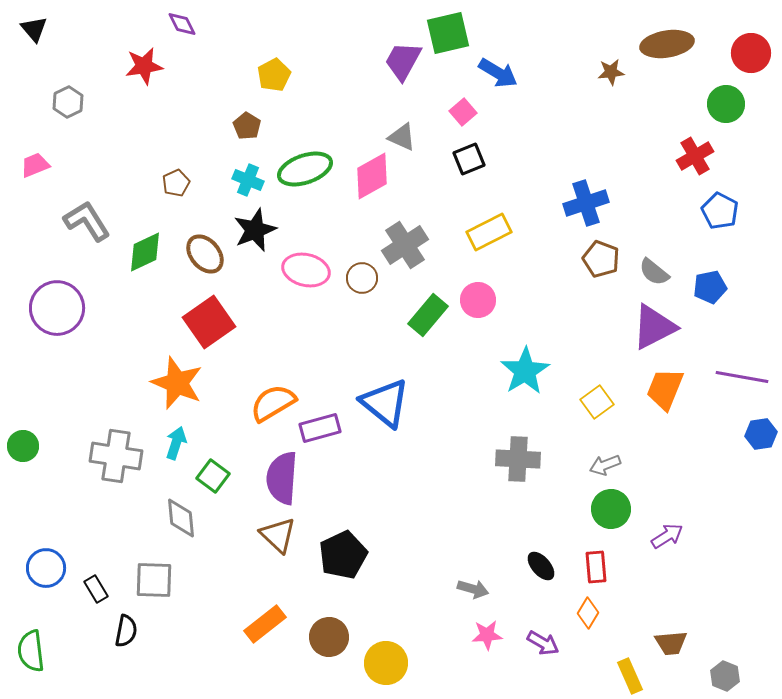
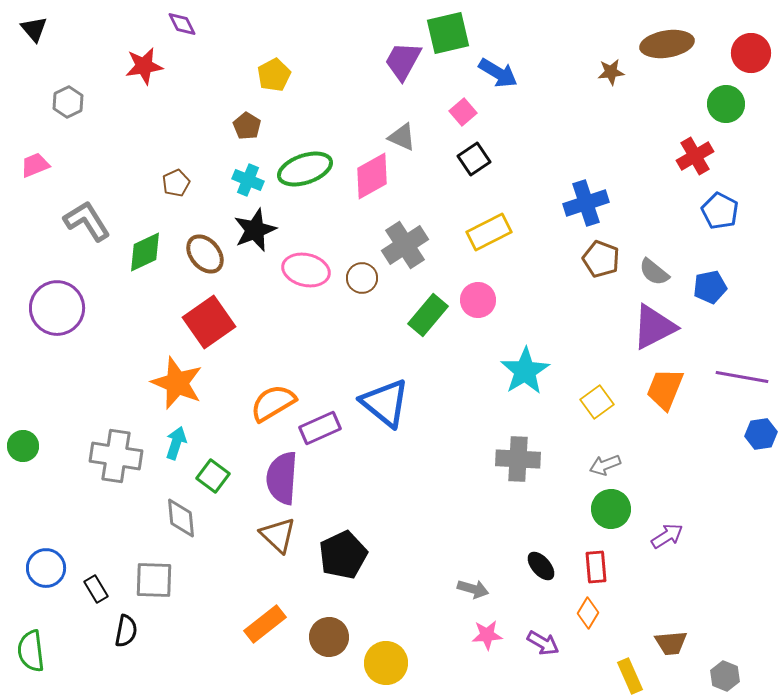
black square at (469, 159): moved 5 px right; rotated 12 degrees counterclockwise
purple rectangle at (320, 428): rotated 9 degrees counterclockwise
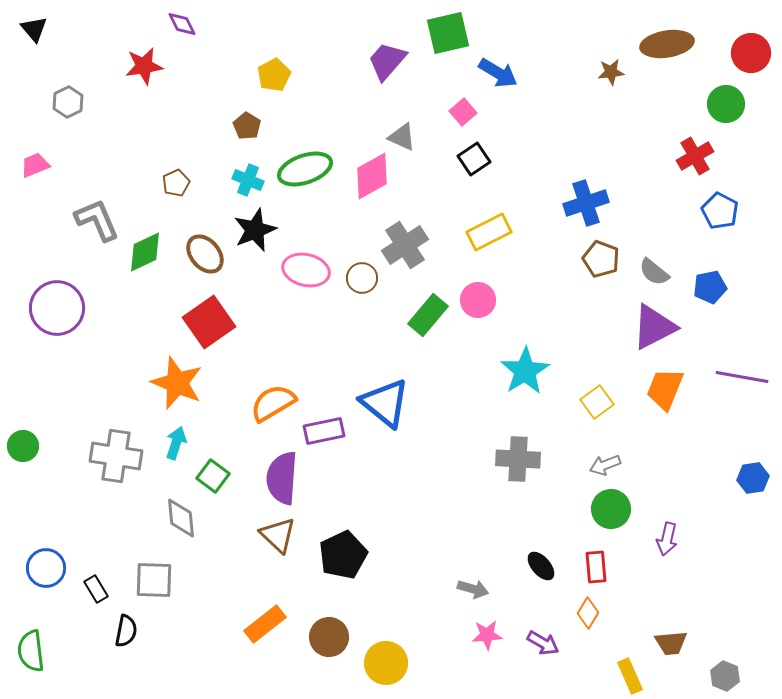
purple trapezoid at (403, 61): moved 16 px left; rotated 12 degrees clockwise
gray L-shape at (87, 221): moved 10 px right, 1 px up; rotated 9 degrees clockwise
purple rectangle at (320, 428): moved 4 px right, 3 px down; rotated 12 degrees clockwise
blue hexagon at (761, 434): moved 8 px left, 44 px down
purple arrow at (667, 536): moved 3 px down; rotated 136 degrees clockwise
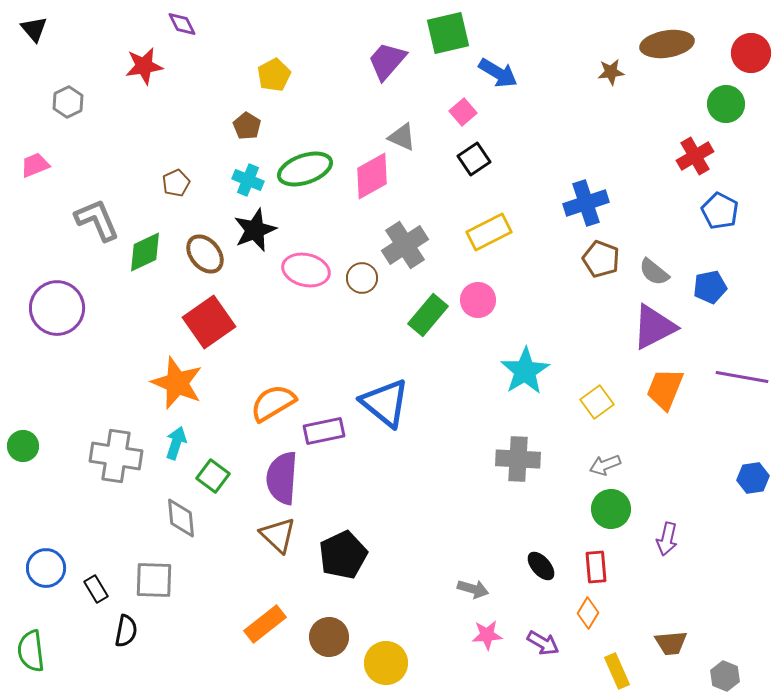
yellow rectangle at (630, 676): moved 13 px left, 5 px up
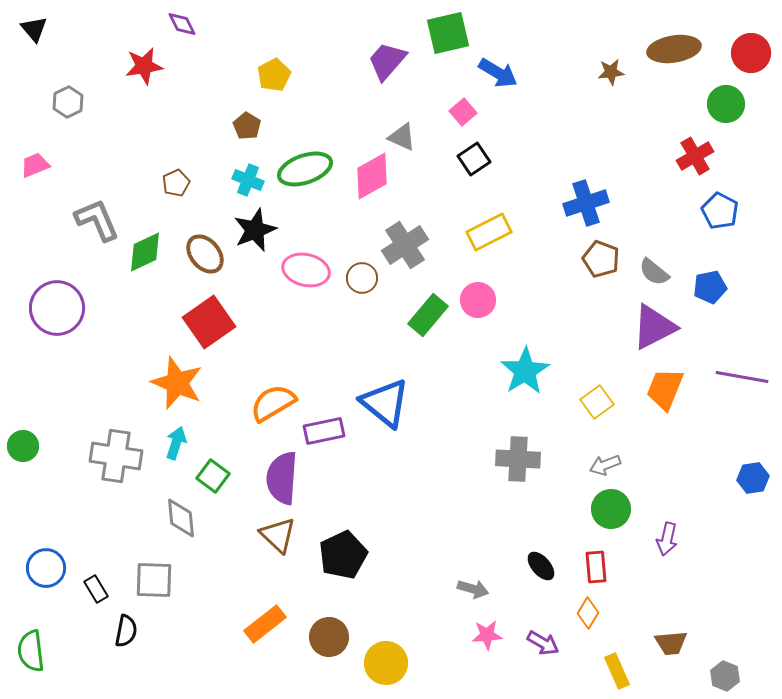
brown ellipse at (667, 44): moved 7 px right, 5 px down
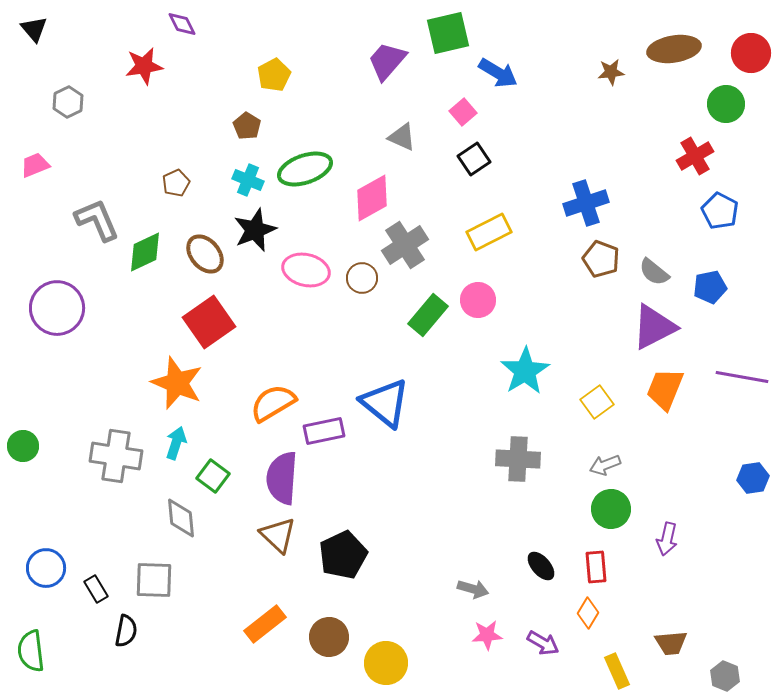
pink diamond at (372, 176): moved 22 px down
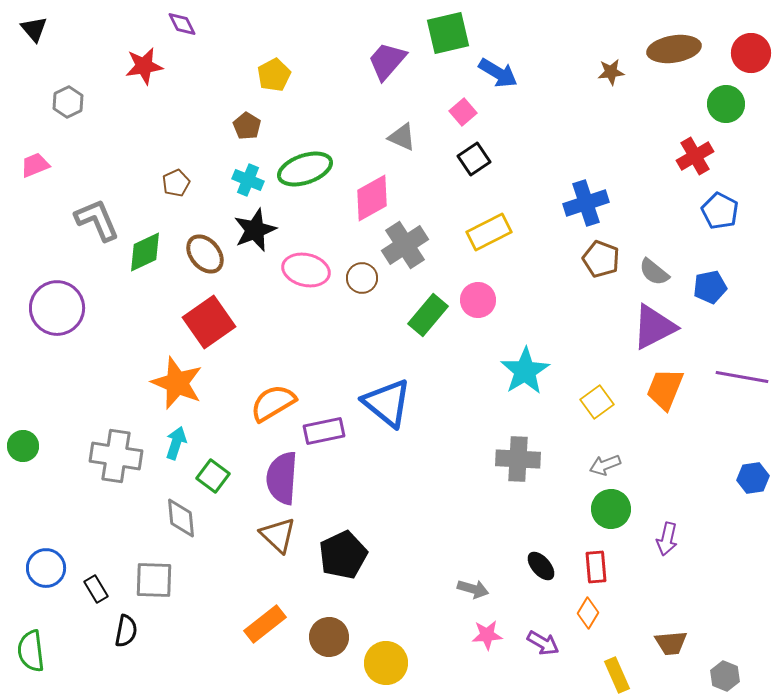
blue triangle at (385, 403): moved 2 px right
yellow rectangle at (617, 671): moved 4 px down
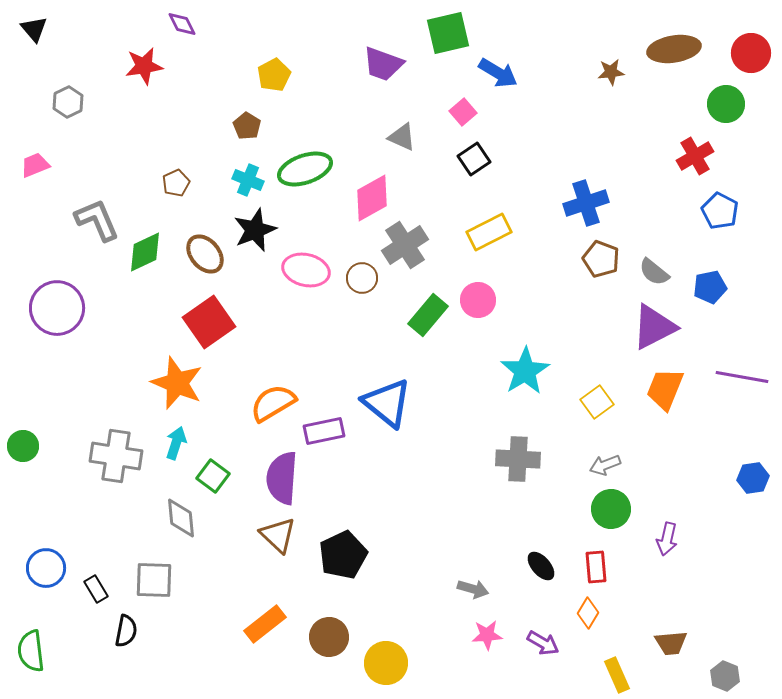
purple trapezoid at (387, 61): moved 4 px left, 3 px down; rotated 111 degrees counterclockwise
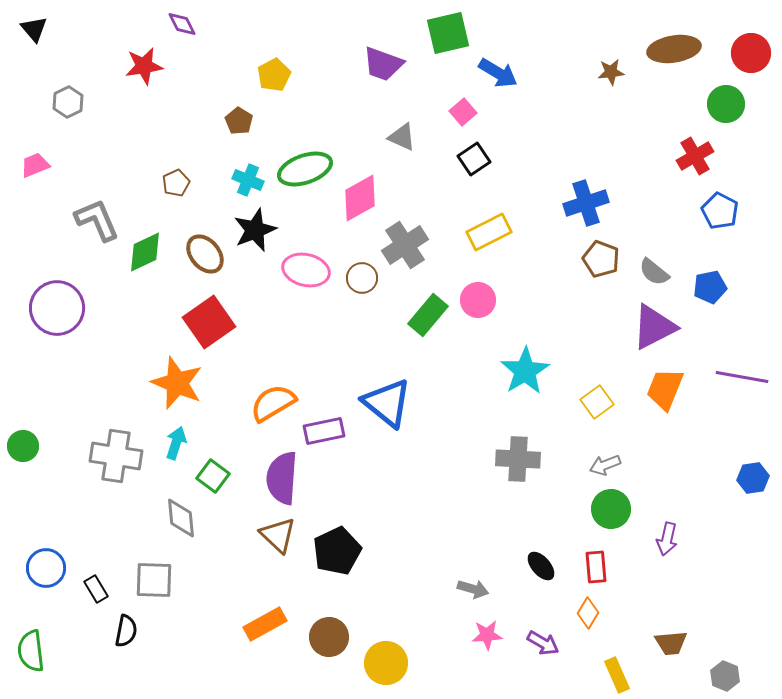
brown pentagon at (247, 126): moved 8 px left, 5 px up
pink diamond at (372, 198): moved 12 px left
black pentagon at (343, 555): moved 6 px left, 4 px up
orange rectangle at (265, 624): rotated 9 degrees clockwise
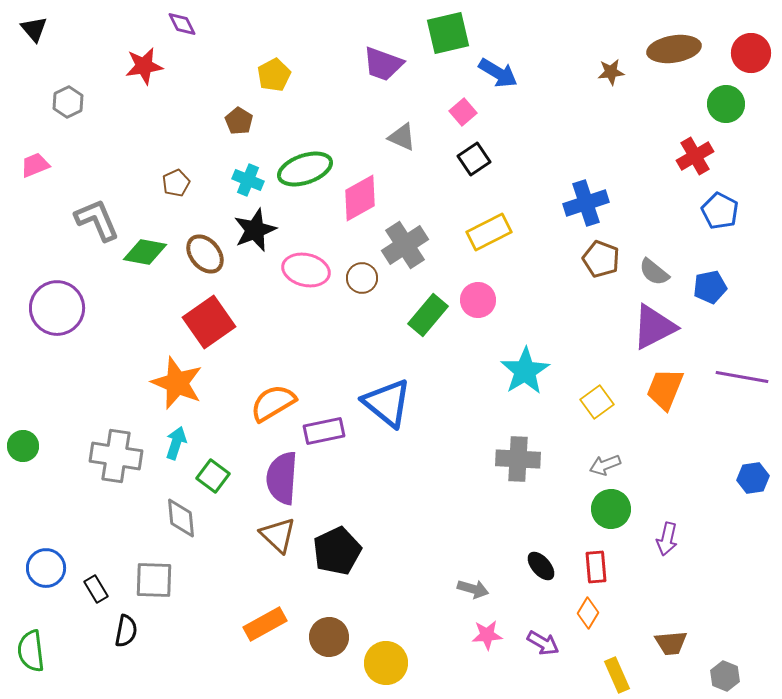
green diamond at (145, 252): rotated 36 degrees clockwise
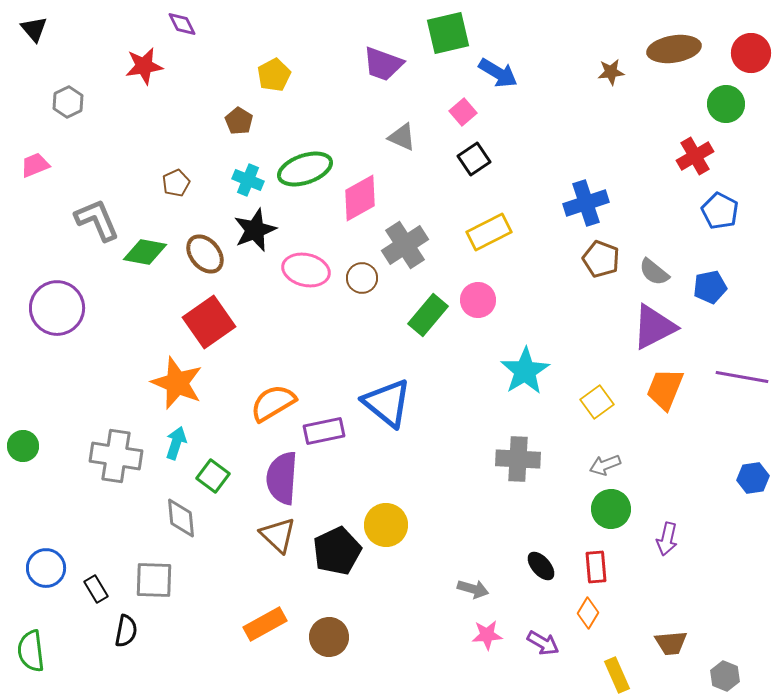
yellow circle at (386, 663): moved 138 px up
